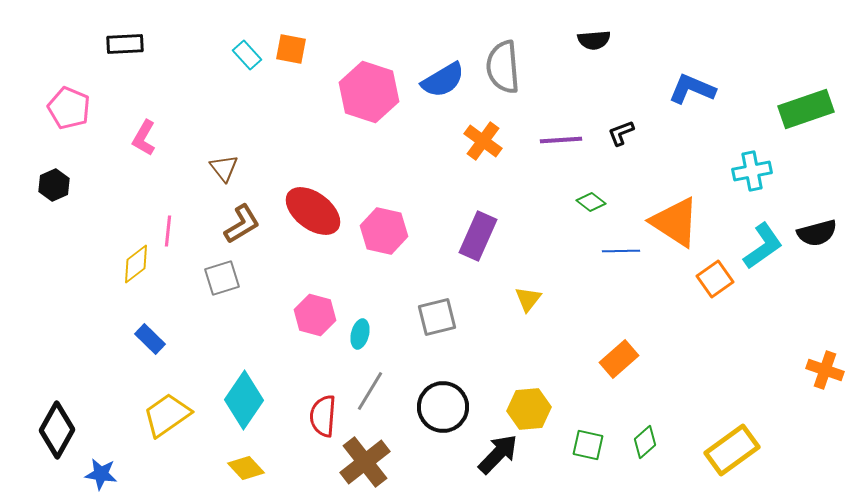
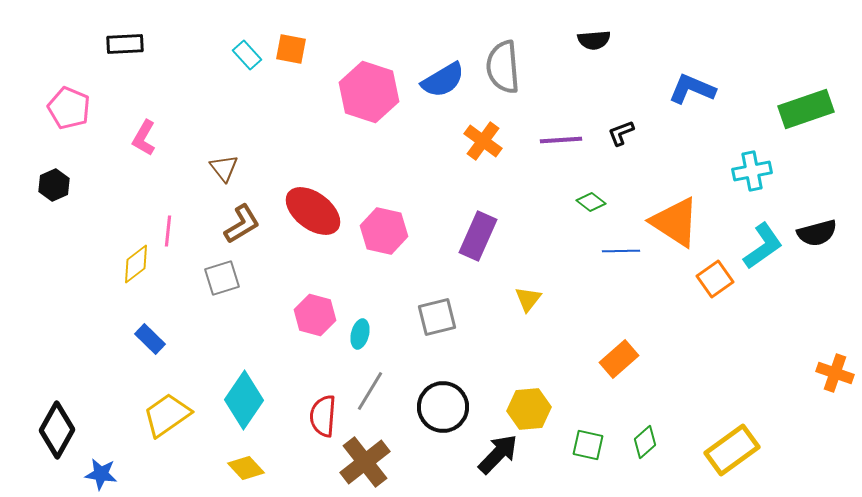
orange cross at (825, 370): moved 10 px right, 3 px down
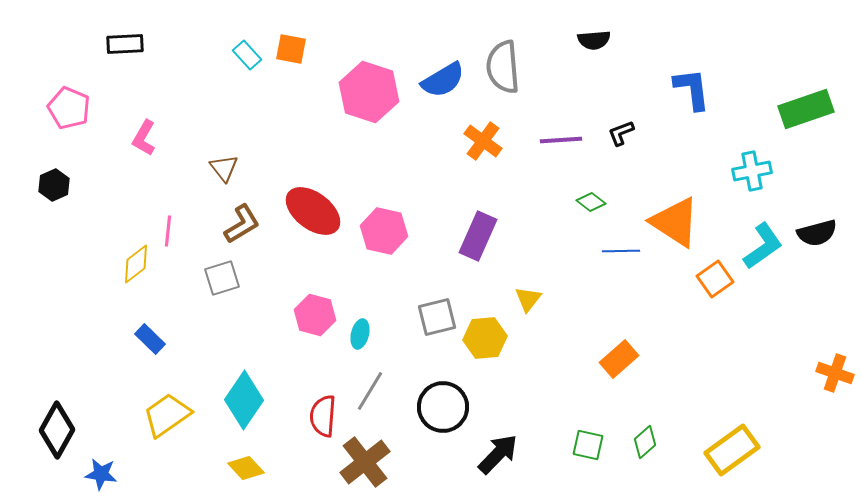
blue L-shape at (692, 89): rotated 60 degrees clockwise
yellow hexagon at (529, 409): moved 44 px left, 71 px up
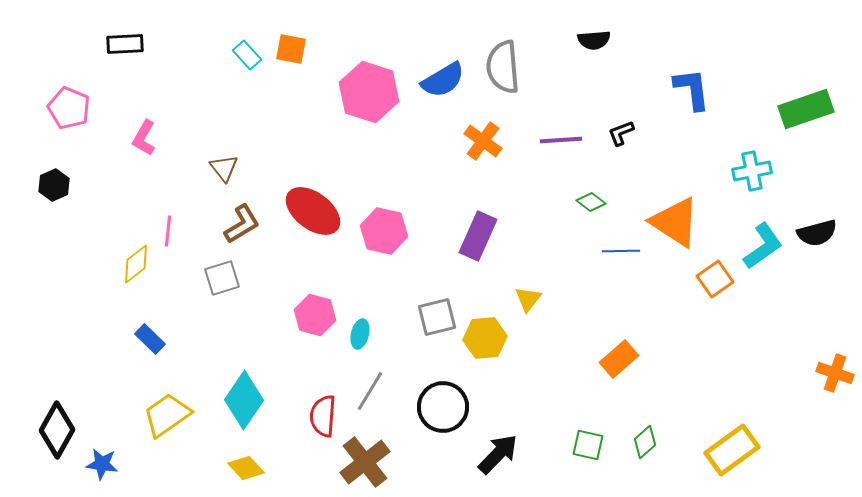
blue star at (101, 474): moved 1 px right, 10 px up
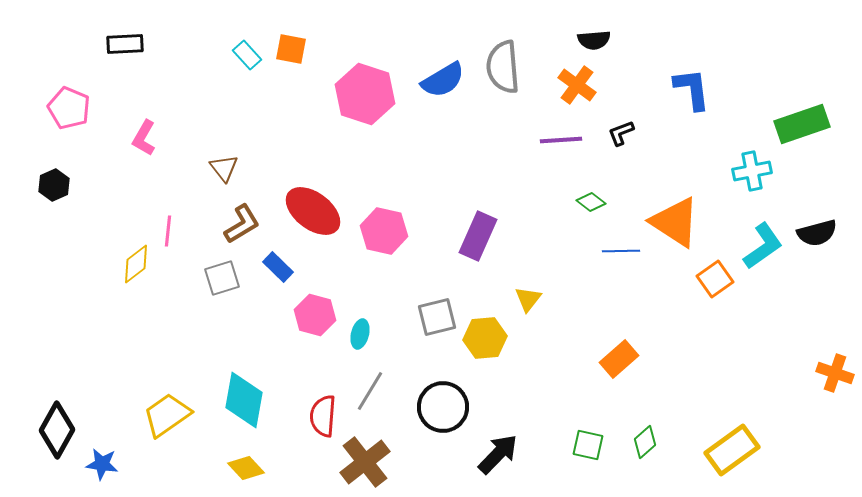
pink hexagon at (369, 92): moved 4 px left, 2 px down
green rectangle at (806, 109): moved 4 px left, 15 px down
orange cross at (483, 141): moved 94 px right, 56 px up
blue rectangle at (150, 339): moved 128 px right, 72 px up
cyan diamond at (244, 400): rotated 24 degrees counterclockwise
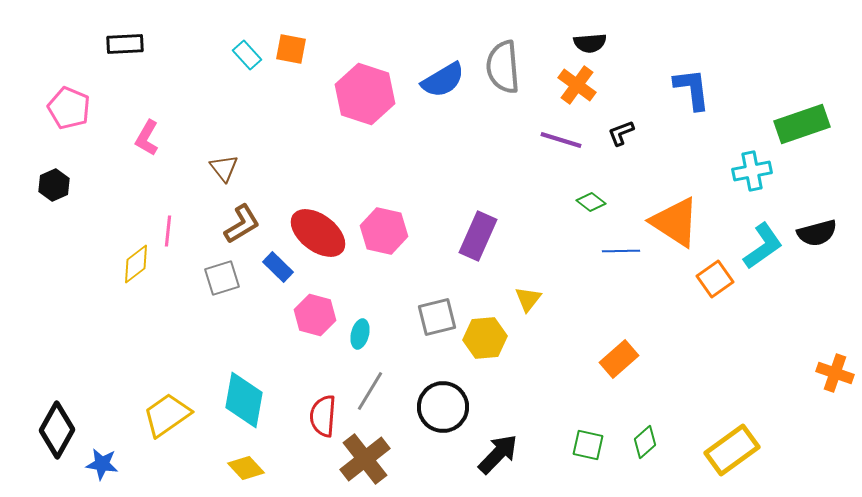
black semicircle at (594, 40): moved 4 px left, 3 px down
pink L-shape at (144, 138): moved 3 px right
purple line at (561, 140): rotated 21 degrees clockwise
red ellipse at (313, 211): moved 5 px right, 22 px down
brown cross at (365, 462): moved 3 px up
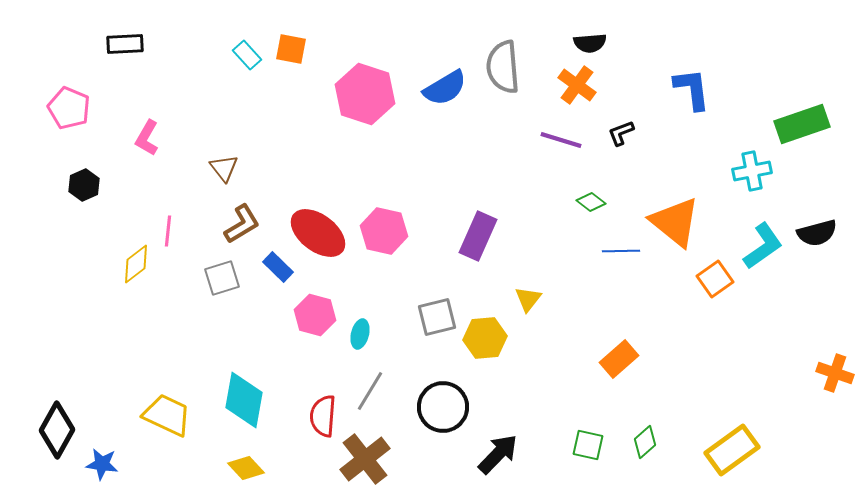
blue semicircle at (443, 80): moved 2 px right, 8 px down
black hexagon at (54, 185): moved 30 px right
orange triangle at (675, 222): rotated 6 degrees clockwise
yellow trapezoid at (167, 415): rotated 60 degrees clockwise
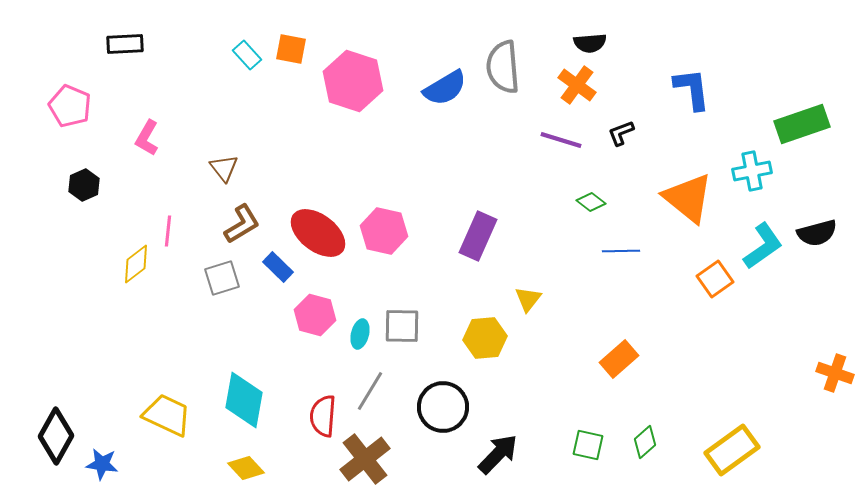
pink hexagon at (365, 94): moved 12 px left, 13 px up
pink pentagon at (69, 108): moved 1 px right, 2 px up
orange triangle at (675, 222): moved 13 px right, 24 px up
gray square at (437, 317): moved 35 px left, 9 px down; rotated 15 degrees clockwise
black diamond at (57, 430): moved 1 px left, 6 px down
